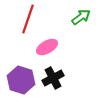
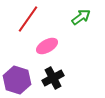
red line: rotated 16 degrees clockwise
pink ellipse: moved 1 px up
purple hexagon: moved 4 px left
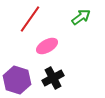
red line: moved 2 px right
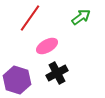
red line: moved 1 px up
black cross: moved 4 px right, 5 px up
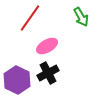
green arrow: rotated 96 degrees clockwise
black cross: moved 9 px left
purple hexagon: rotated 8 degrees clockwise
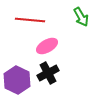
red line: moved 2 px down; rotated 60 degrees clockwise
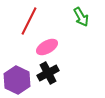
red line: moved 1 px left, 1 px down; rotated 68 degrees counterclockwise
pink ellipse: moved 1 px down
